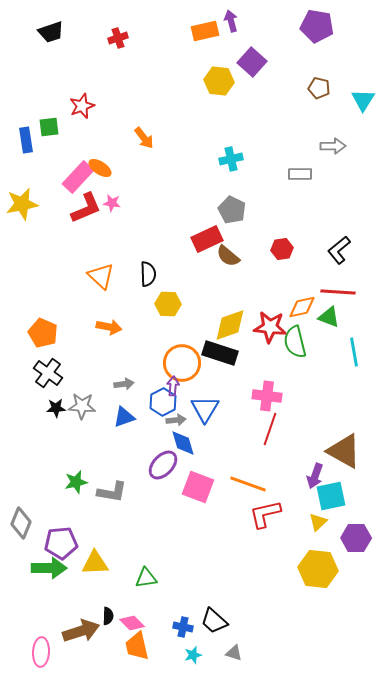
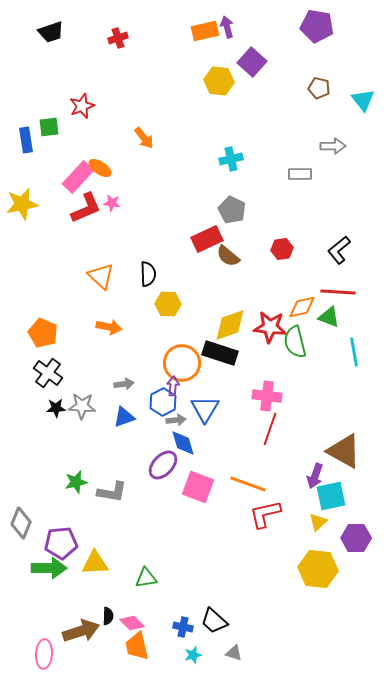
purple arrow at (231, 21): moved 4 px left, 6 px down
cyan triangle at (363, 100): rotated 10 degrees counterclockwise
pink ellipse at (41, 652): moved 3 px right, 2 px down
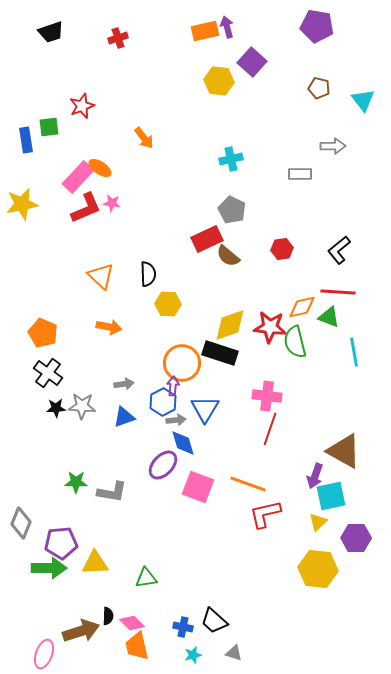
green star at (76, 482): rotated 15 degrees clockwise
pink ellipse at (44, 654): rotated 16 degrees clockwise
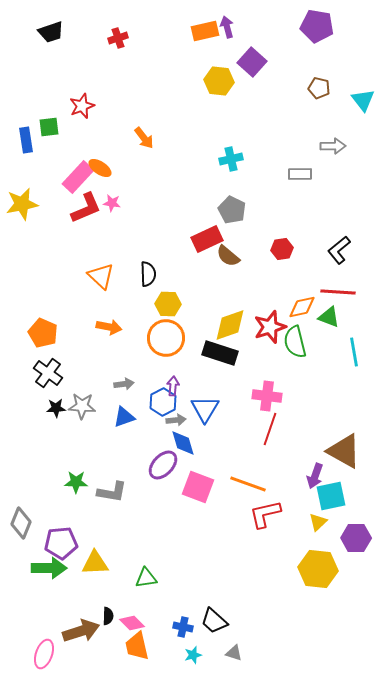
red star at (270, 327): rotated 24 degrees counterclockwise
orange circle at (182, 363): moved 16 px left, 25 px up
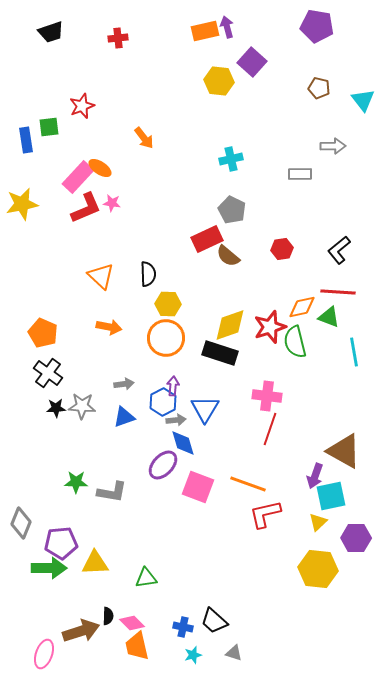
red cross at (118, 38): rotated 12 degrees clockwise
